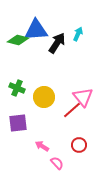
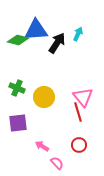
red line: moved 6 px right, 2 px down; rotated 66 degrees counterclockwise
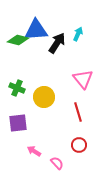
pink triangle: moved 18 px up
pink arrow: moved 8 px left, 5 px down
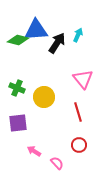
cyan arrow: moved 1 px down
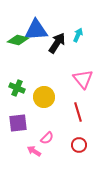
pink semicircle: moved 10 px left, 25 px up; rotated 88 degrees clockwise
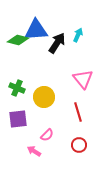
purple square: moved 4 px up
pink semicircle: moved 3 px up
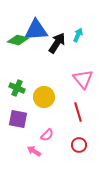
purple square: rotated 18 degrees clockwise
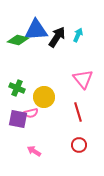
black arrow: moved 6 px up
pink semicircle: moved 16 px left, 22 px up; rotated 32 degrees clockwise
